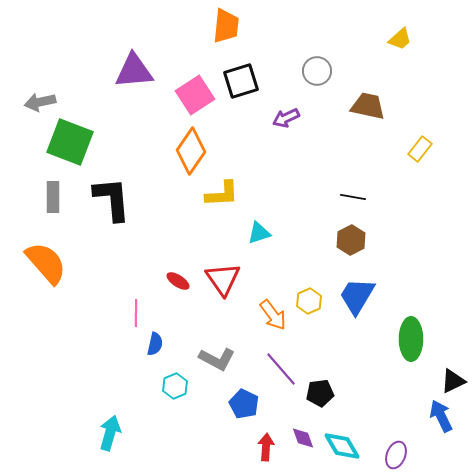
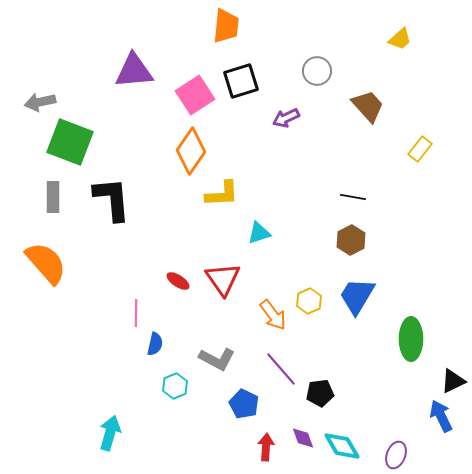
brown trapezoid: rotated 36 degrees clockwise
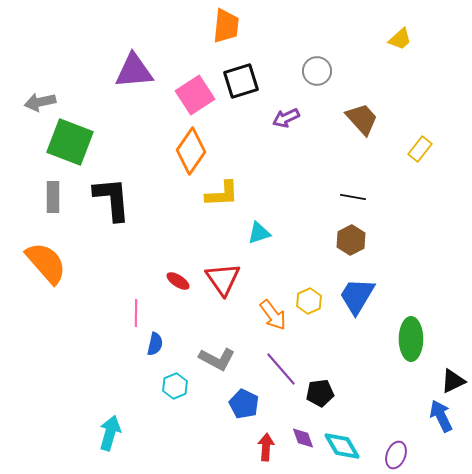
brown trapezoid: moved 6 px left, 13 px down
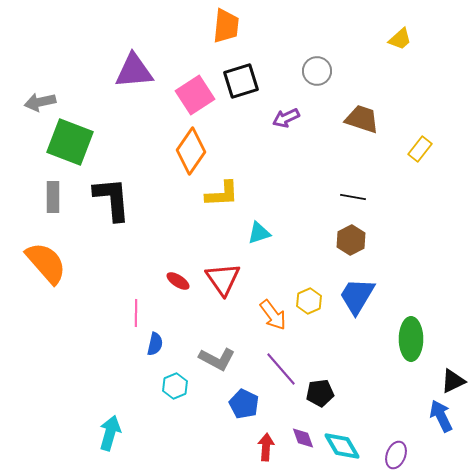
brown trapezoid: rotated 30 degrees counterclockwise
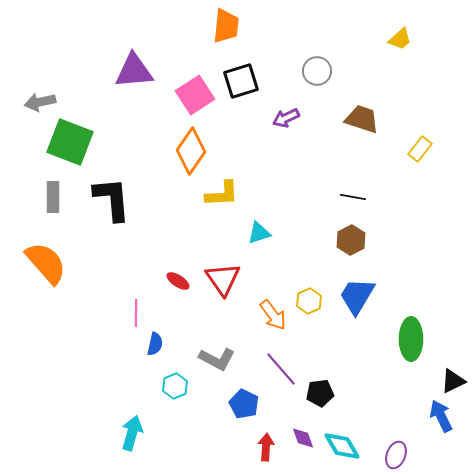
cyan arrow: moved 22 px right
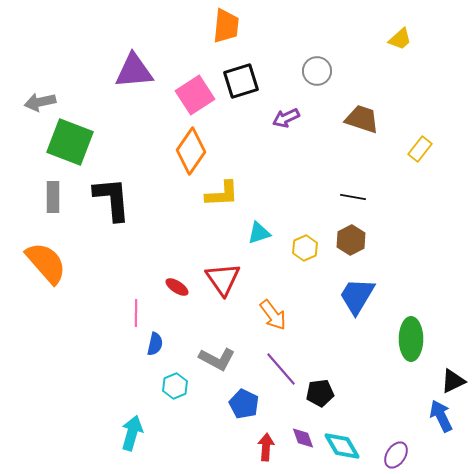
red ellipse: moved 1 px left, 6 px down
yellow hexagon: moved 4 px left, 53 px up
purple ellipse: rotated 12 degrees clockwise
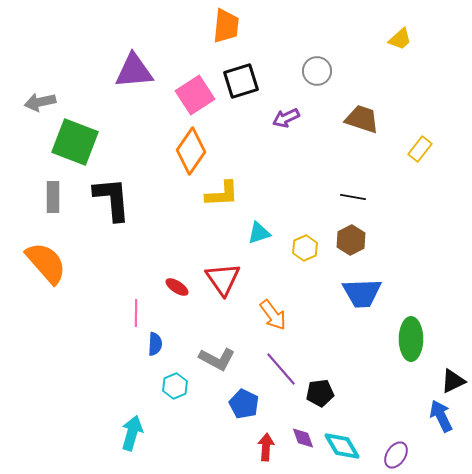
green square: moved 5 px right
blue trapezoid: moved 5 px right, 3 px up; rotated 123 degrees counterclockwise
blue semicircle: rotated 10 degrees counterclockwise
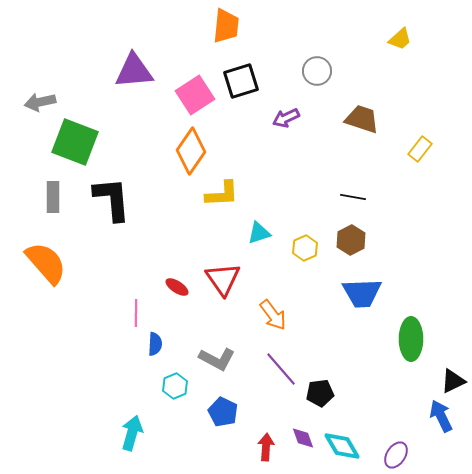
blue pentagon: moved 21 px left, 8 px down
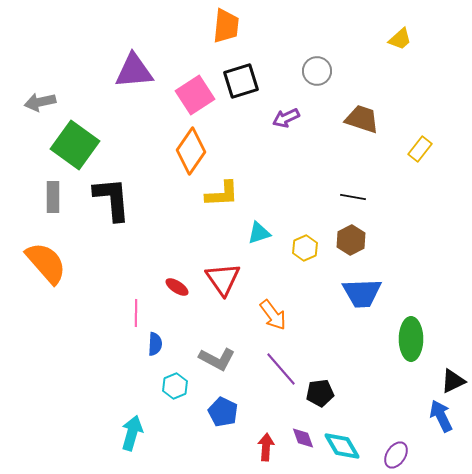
green square: moved 3 px down; rotated 15 degrees clockwise
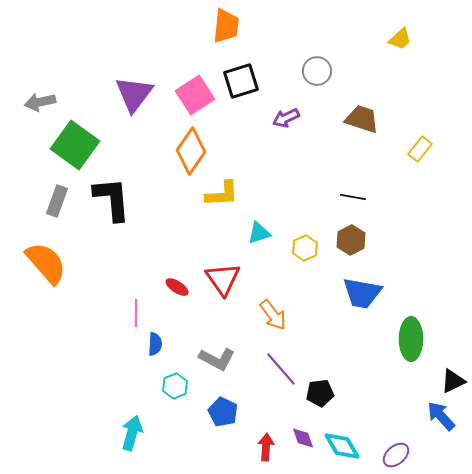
purple triangle: moved 23 px down; rotated 48 degrees counterclockwise
gray rectangle: moved 4 px right, 4 px down; rotated 20 degrees clockwise
blue trapezoid: rotated 12 degrees clockwise
blue arrow: rotated 16 degrees counterclockwise
purple ellipse: rotated 16 degrees clockwise
